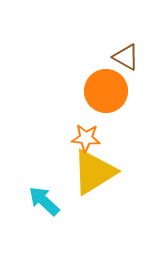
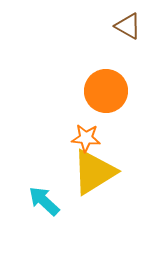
brown triangle: moved 2 px right, 31 px up
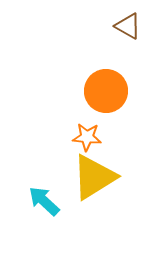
orange star: moved 1 px right, 1 px up
yellow triangle: moved 5 px down
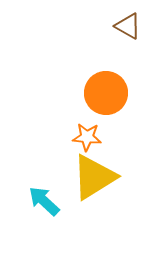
orange circle: moved 2 px down
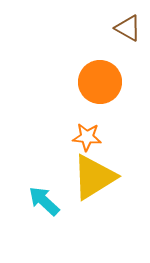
brown triangle: moved 2 px down
orange circle: moved 6 px left, 11 px up
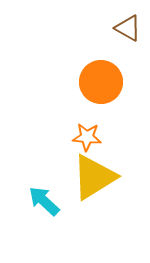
orange circle: moved 1 px right
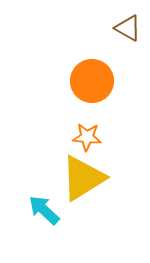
orange circle: moved 9 px left, 1 px up
yellow triangle: moved 11 px left, 1 px down
cyan arrow: moved 9 px down
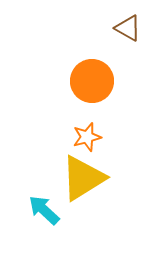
orange star: rotated 20 degrees counterclockwise
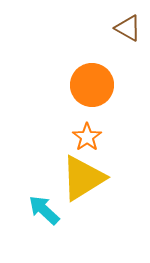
orange circle: moved 4 px down
orange star: rotated 20 degrees counterclockwise
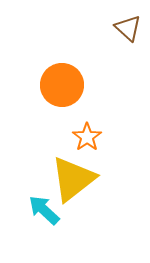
brown triangle: rotated 12 degrees clockwise
orange circle: moved 30 px left
yellow triangle: moved 10 px left, 1 px down; rotated 6 degrees counterclockwise
